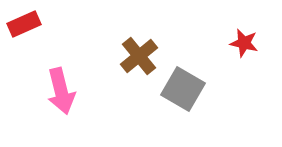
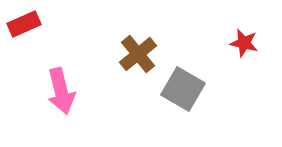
brown cross: moved 1 px left, 2 px up
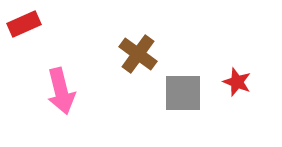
red star: moved 7 px left, 39 px down; rotated 8 degrees clockwise
brown cross: rotated 15 degrees counterclockwise
gray square: moved 4 px down; rotated 30 degrees counterclockwise
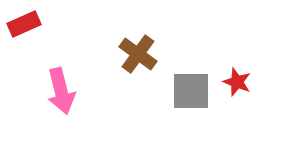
gray square: moved 8 px right, 2 px up
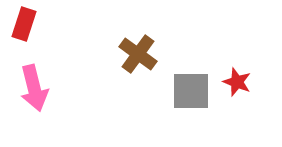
red rectangle: rotated 48 degrees counterclockwise
pink arrow: moved 27 px left, 3 px up
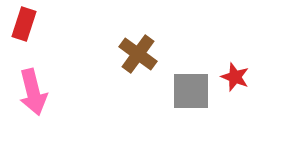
red star: moved 2 px left, 5 px up
pink arrow: moved 1 px left, 4 px down
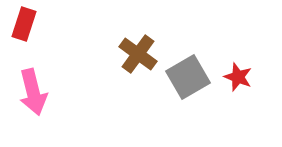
red star: moved 3 px right
gray square: moved 3 px left, 14 px up; rotated 30 degrees counterclockwise
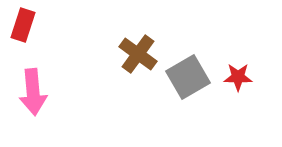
red rectangle: moved 1 px left, 1 px down
red star: rotated 20 degrees counterclockwise
pink arrow: rotated 9 degrees clockwise
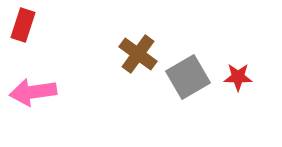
pink arrow: rotated 87 degrees clockwise
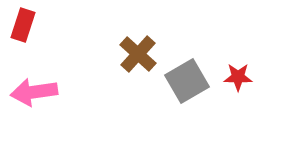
brown cross: rotated 6 degrees clockwise
gray square: moved 1 px left, 4 px down
pink arrow: moved 1 px right
